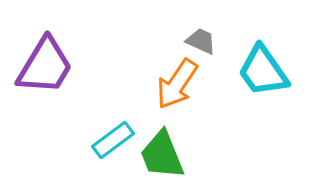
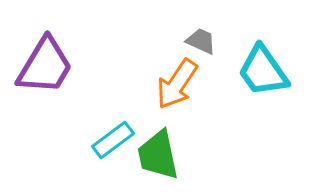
green trapezoid: moved 4 px left; rotated 10 degrees clockwise
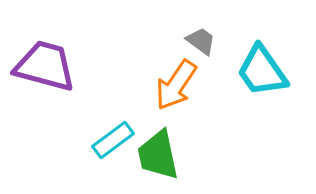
gray trapezoid: rotated 12 degrees clockwise
purple trapezoid: rotated 106 degrees counterclockwise
cyan trapezoid: moved 1 px left
orange arrow: moved 1 px left, 1 px down
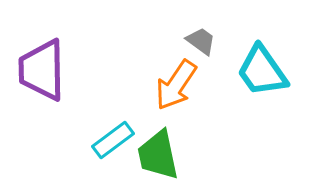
purple trapezoid: moved 3 px left, 4 px down; rotated 106 degrees counterclockwise
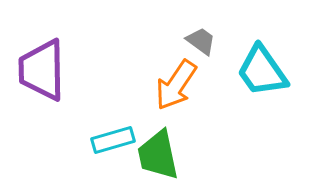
cyan rectangle: rotated 21 degrees clockwise
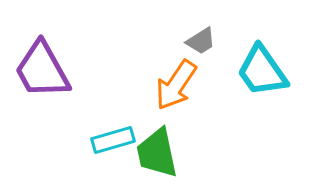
gray trapezoid: rotated 112 degrees clockwise
purple trapezoid: rotated 28 degrees counterclockwise
green trapezoid: moved 1 px left, 2 px up
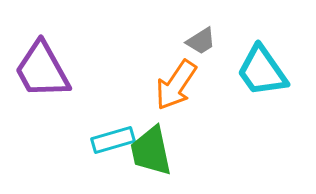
green trapezoid: moved 6 px left, 2 px up
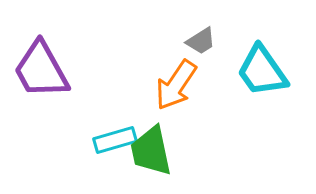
purple trapezoid: moved 1 px left
cyan rectangle: moved 2 px right
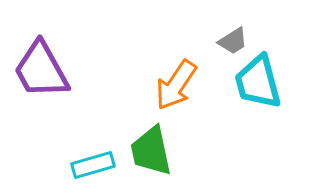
gray trapezoid: moved 32 px right
cyan trapezoid: moved 4 px left, 11 px down; rotated 20 degrees clockwise
cyan rectangle: moved 22 px left, 25 px down
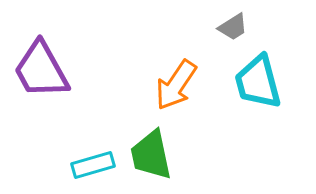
gray trapezoid: moved 14 px up
green trapezoid: moved 4 px down
